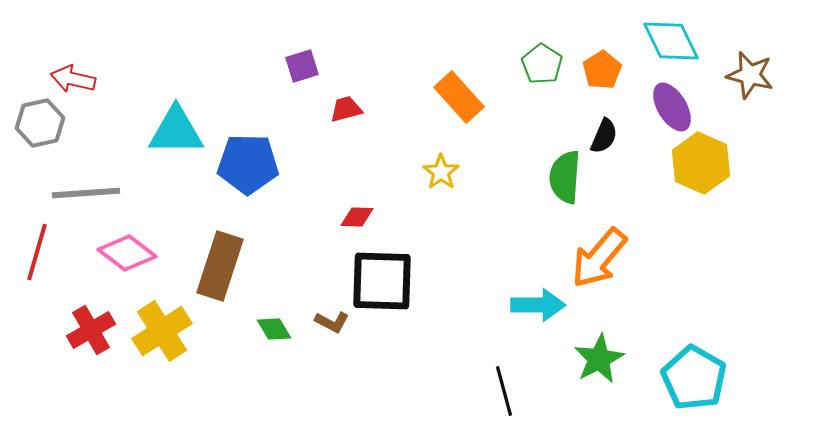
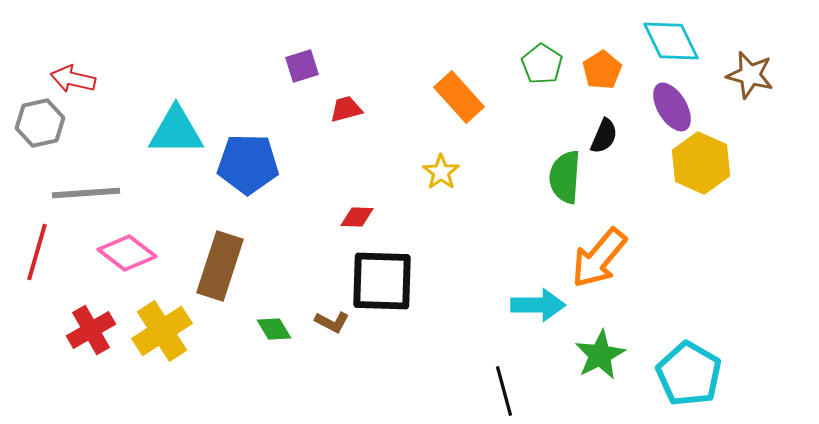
green star: moved 1 px right, 4 px up
cyan pentagon: moved 5 px left, 4 px up
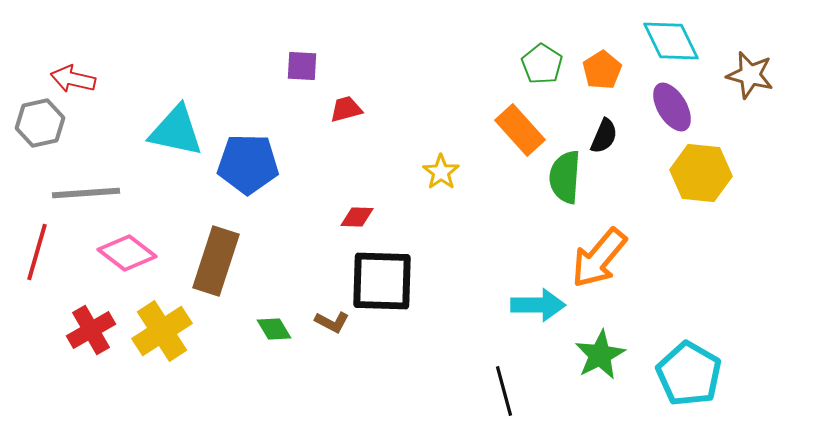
purple square: rotated 20 degrees clockwise
orange rectangle: moved 61 px right, 33 px down
cyan triangle: rotated 12 degrees clockwise
yellow hexagon: moved 10 px down; rotated 18 degrees counterclockwise
brown rectangle: moved 4 px left, 5 px up
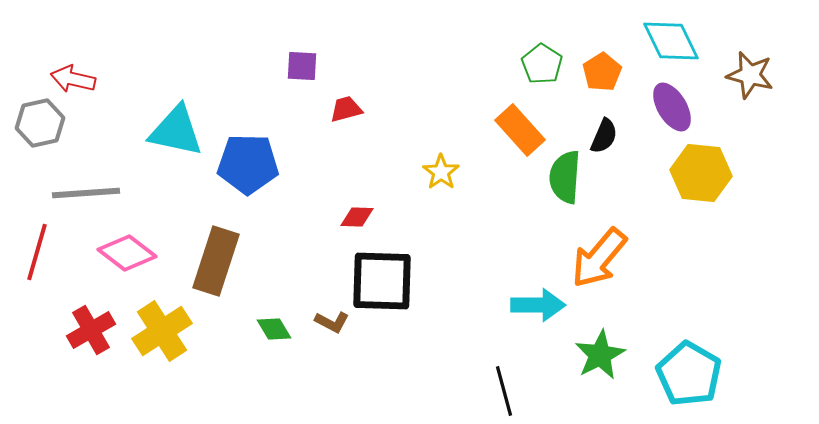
orange pentagon: moved 2 px down
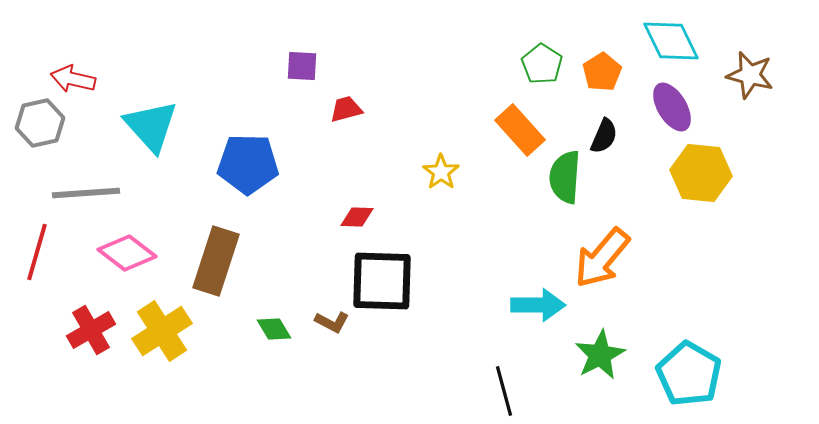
cyan triangle: moved 25 px left, 5 px up; rotated 36 degrees clockwise
orange arrow: moved 3 px right
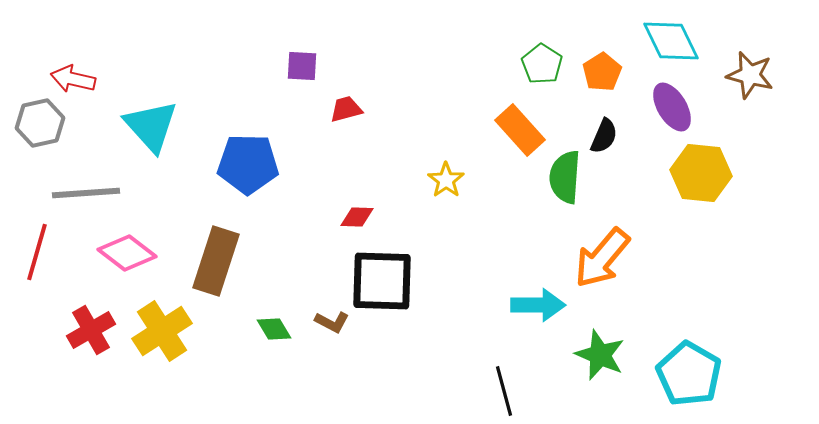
yellow star: moved 5 px right, 8 px down
green star: rotated 21 degrees counterclockwise
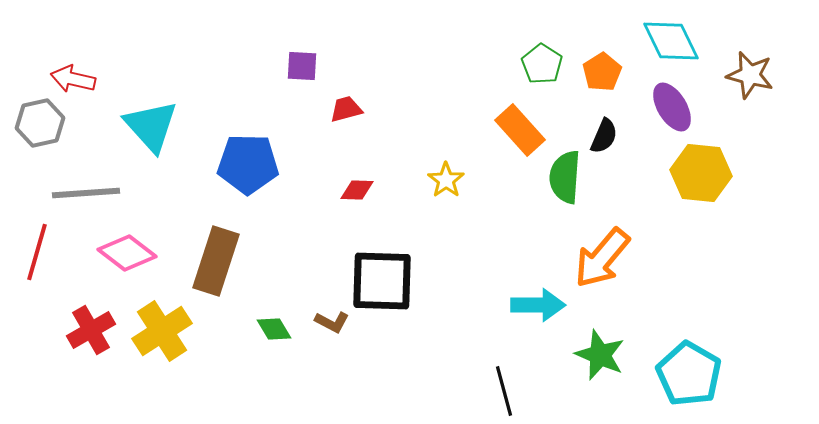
red diamond: moved 27 px up
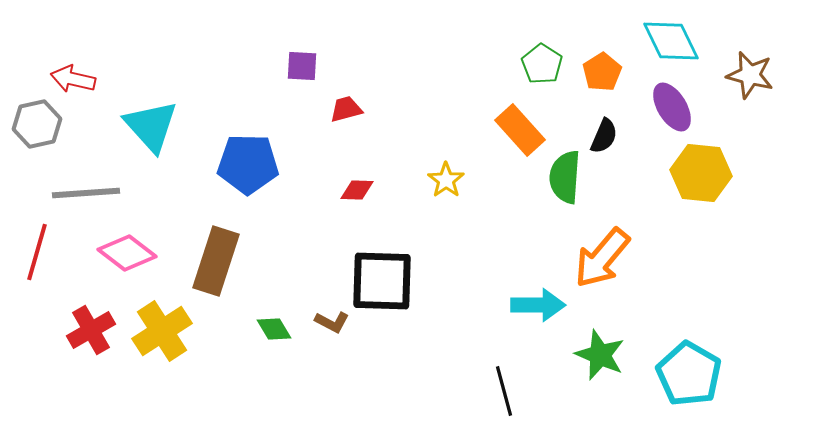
gray hexagon: moved 3 px left, 1 px down
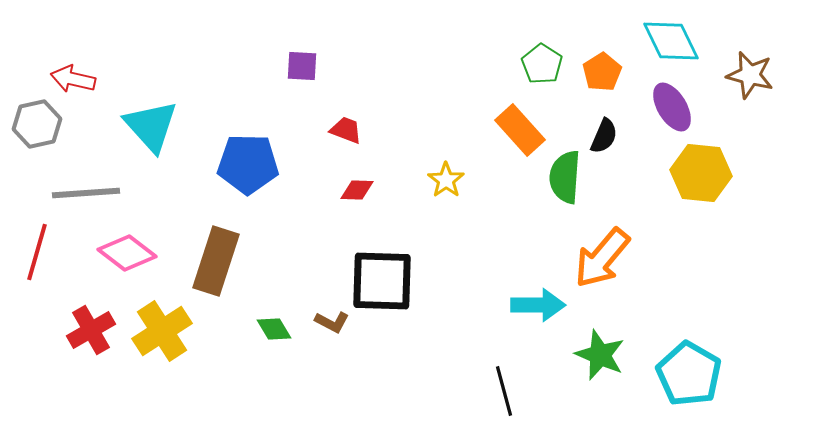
red trapezoid: moved 21 px down; rotated 36 degrees clockwise
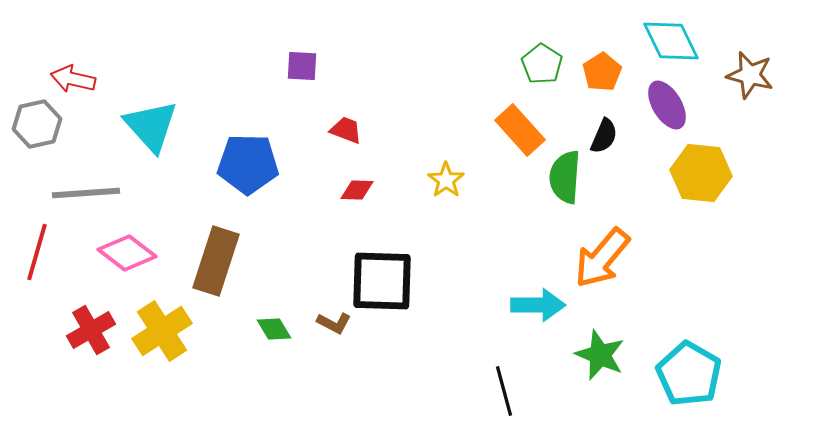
purple ellipse: moved 5 px left, 2 px up
brown L-shape: moved 2 px right, 1 px down
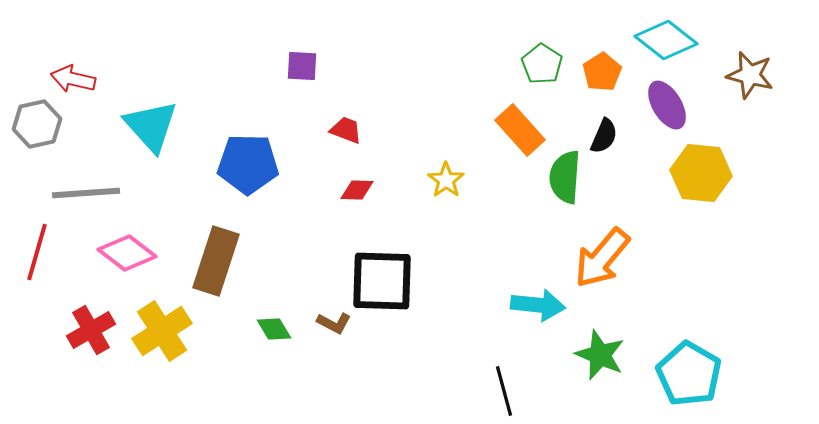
cyan diamond: moved 5 px left, 1 px up; rotated 26 degrees counterclockwise
cyan arrow: rotated 6 degrees clockwise
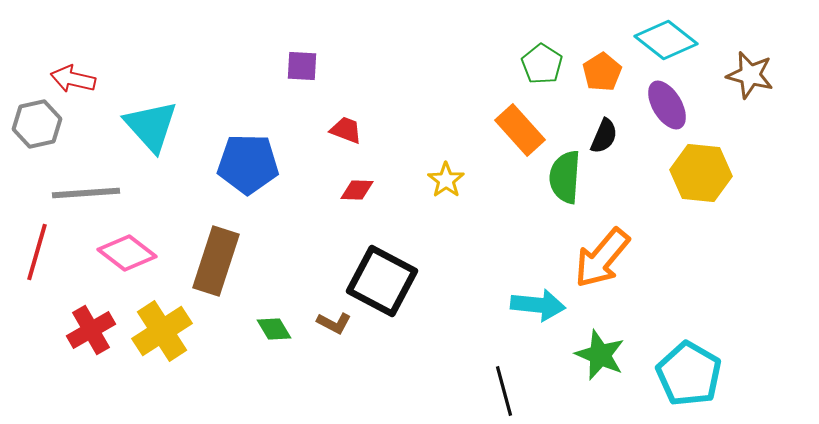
black square: rotated 26 degrees clockwise
